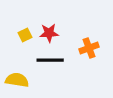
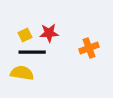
black line: moved 18 px left, 8 px up
yellow semicircle: moved 5 px right, 7 px up
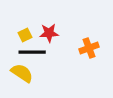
yellow semicircle: rotated 25 degrees clockwise
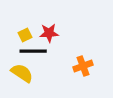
orange cross: moved 6 px left, 18 px down
black line: moved 1 px right, 1 px up
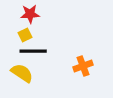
red star: moved 19 px left, 19 px up
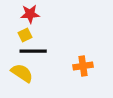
orange cross: rotated 12 degrees clockwise
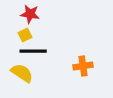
red star: rotated 12 degrees clockwise
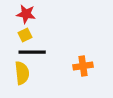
red star: moved 4 px left
black line: moved 1 px left, 1 px down
yellow semicircle: rotated 50 degrees clockwise
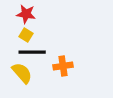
yellow square: moved 1 px right; rotated 32 degrees counterclockwise
orange cross: moved 20 px left
yellow semicircle: rotated 35 degrees counterclockwise
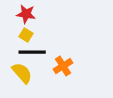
orange cross: rotated 24 degrees counterclockwise
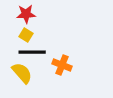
red star: rotated 12 degrees counterclockwise
orange cross: moved 1 px left, 1 px up; rotated 36 degrees counterclockwise
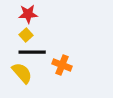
red star: moved 2 px right
yellow square: rotated 16 degrees clockwise
